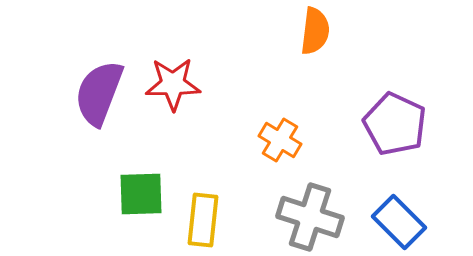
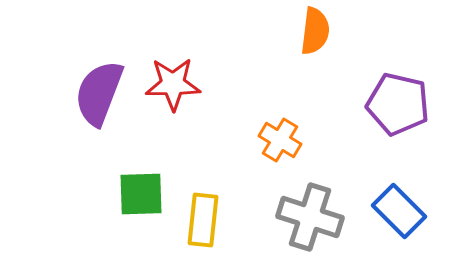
purple pentagon: moved 3 px right, 20 px up; rotated 12 degrees counterclockwise
blue rectangle: moved 11 px up
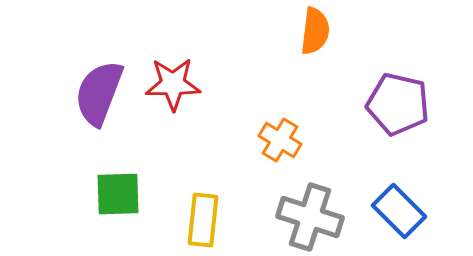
green square: moved 23 px left
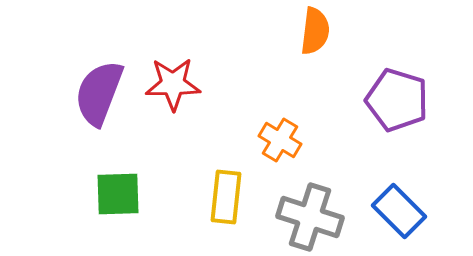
purple pentagon: moved 1 px left, 4 px up; rotated 4 degrees clockwise
yellow rectangle: moved 23 px right, 23 px up
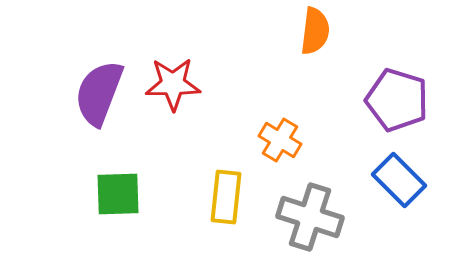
blue rectangle: moved 31 px up
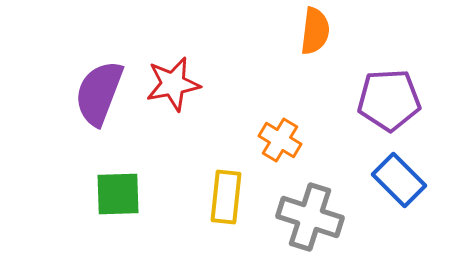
red star: rotated 10 degrees counterclockwise
purple pentagon: moved 8 px left; rotated 20 degrees counterclockwise
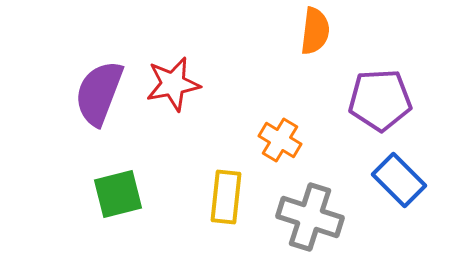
purple pentagon: moved 9 px left
green square: rotated 12 degrees counterclockwise
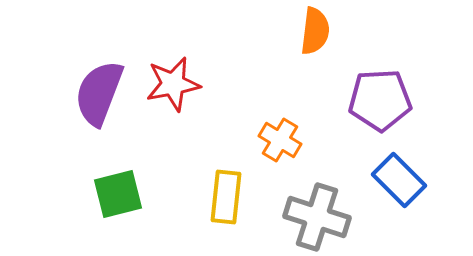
gray cross: moved 7 px right
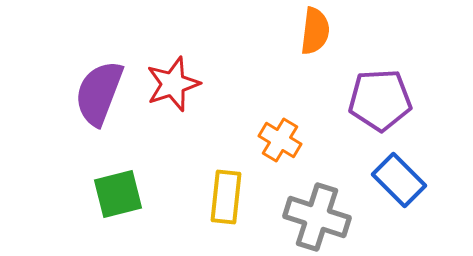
red star: rotated 8 degrees counterclockwise
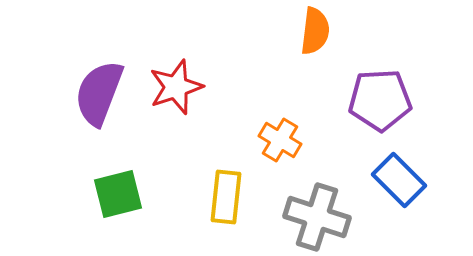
red star: moved 3 px right, 3 px down
